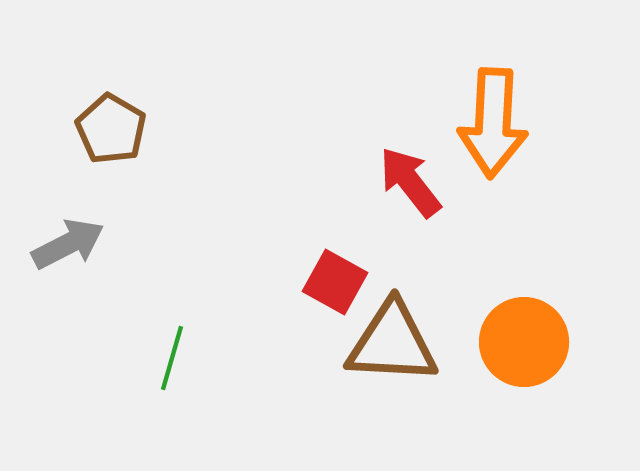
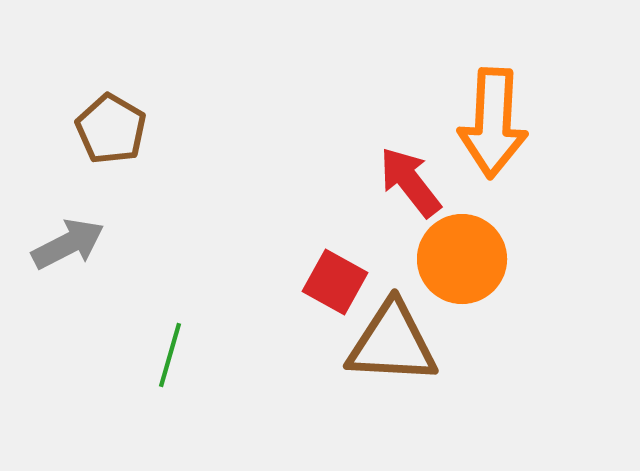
orange circle: moved 62 px left, 83 px up
green line: moved 2 px left, 3 px up
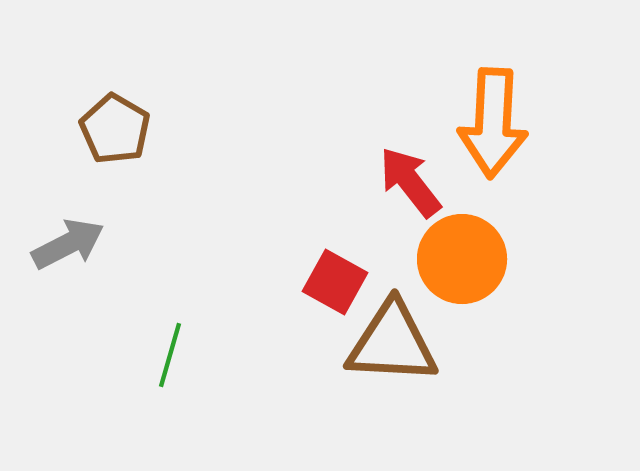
brown pentagon: moved 4 px right
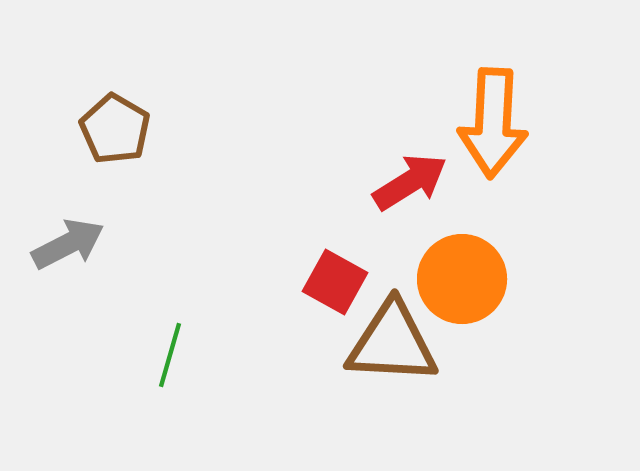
red arrow: rotated 96 degrees clockwise
orange circle: moved 20 px down
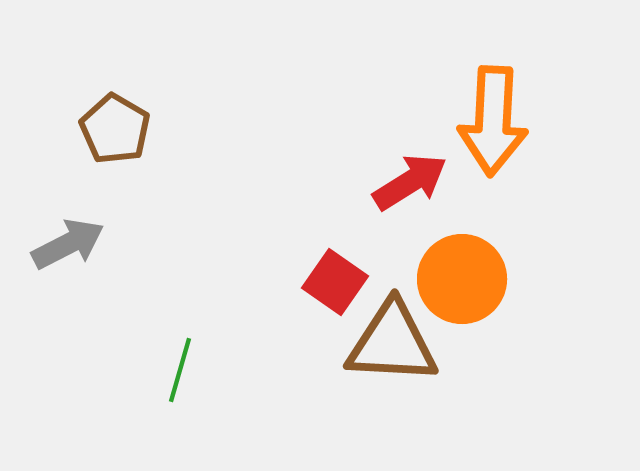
orange arrow: moved 2 px up
red square: rotated 6 degrees clockwise
green line: moved 10 px right, 15 px down
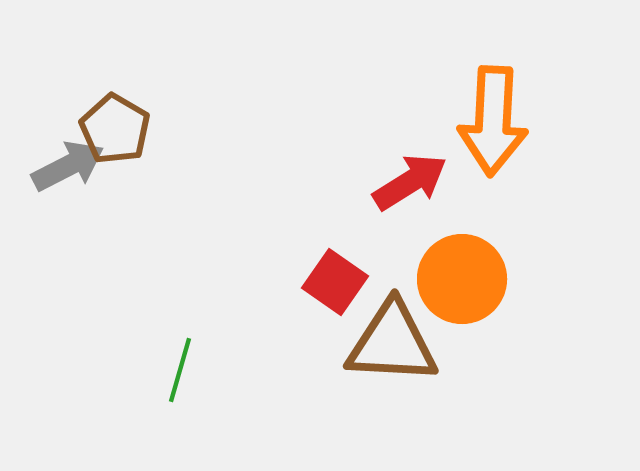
gray arrow: moved 78 px up
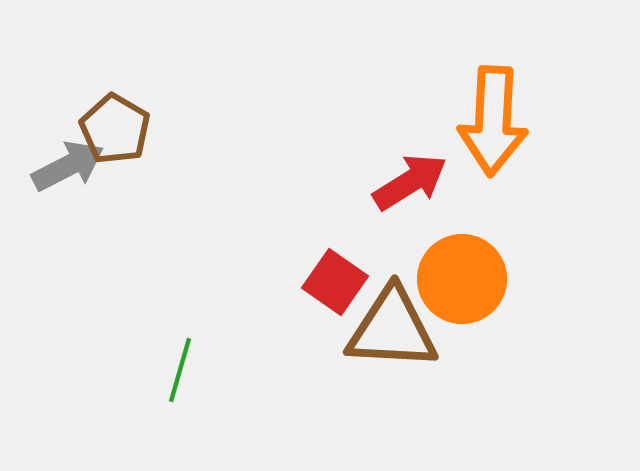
brown triangle: moved 14 px up
